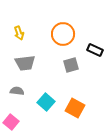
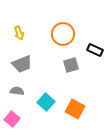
gray trapezoid: moved 3 px left, 1 px down; rotated 15 degrees counterclockwise
orange square: moved 1 px down
pink square: moved 1 px right, 3 px up
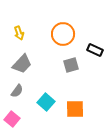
gray trapezoid: rotated 25 degrees counterclockwise
gray semicircle: rotated 120 degrees clockwise
orange square: rotated 30 degrees counterclockwise
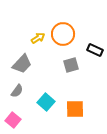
yellow arrow: moved 19 px right, 5 px down; rotated 104 degrees counterclockwise
pink square: moved 1 px right, 1 px down
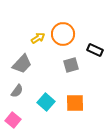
orange square: moved 6 px up
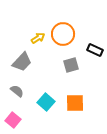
gray trapezoid: moved 2 px up
gray semicircle: rotated 88 degrees counterclockwise
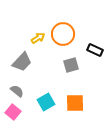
cyan square: rotated 18 degrees clockwise
pink square: moved 8 px up
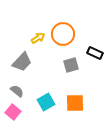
black rectangle: moved 3 px down
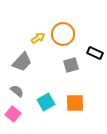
pink square: moved 2 px down
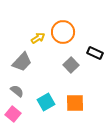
orange circle: moved 2 px up
gray square: rotated 28 degrees counterclockwise
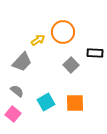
yellow arrow: moved 2 px down
black rectangle: rotated 21 degrees counterclockwise
